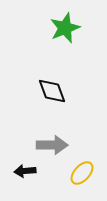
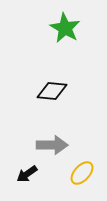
green star: rotated 20 degrees counterclockwise
black diamond: rotated 64 degrees counterclockwise
black arrow: moved 2 px right, 3 px down; rotated 30 degrees counterclockwise
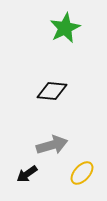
green star: rotated 16 degrees clockwise
gray arrow: rotated 16 degrees counterclockwise
